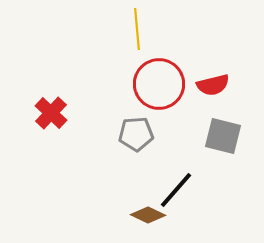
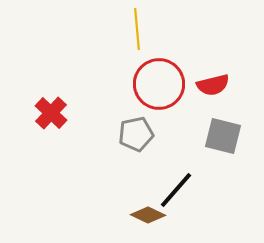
gray pentagon: rotated 8 degrees counterclockwise
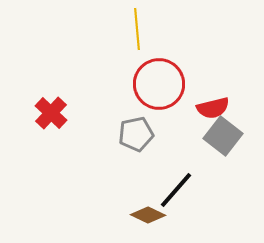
red semicircle: moved 23 px down
gray square: rotated 24 degrees clockwise
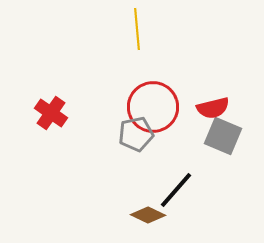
red circle: moved 6 px left, 23 px down
red cross: rotated 8 degrees counterclockwise
gray square: rotated 15 degrees counterclockwise
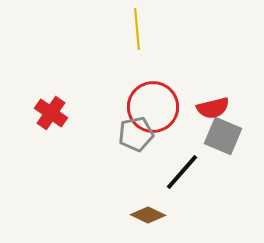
black line: moved 6 px right, 18 px up
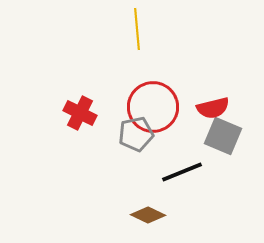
red cross: moved 29 px right; rotated 8 degrees counterclockwise
black line: rotated 27 degrees clockwise
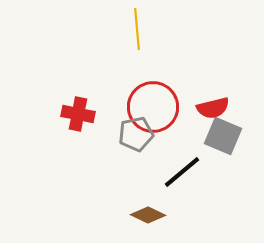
red cross: moved 2 px left, 1 px down; rotated 16 degrees counterclockwise
black line: rotated 18 degrees counterclockwise
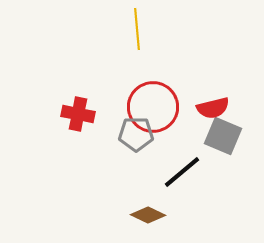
gray pentagon: rotated 12 degrees clockwise
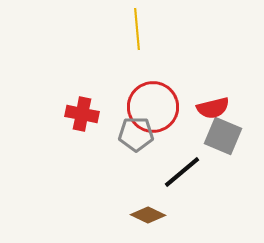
red cross: moved 4 px right
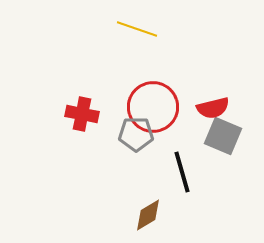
yellow line: rotated 66 degrees counterclockwise
black line: rotated 66 degrees counterclockwise
brown diamond: rotated 56 degrees counterclockwise
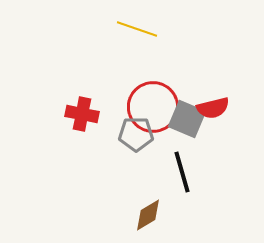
gray square: moved 36 px left, 17 px up
